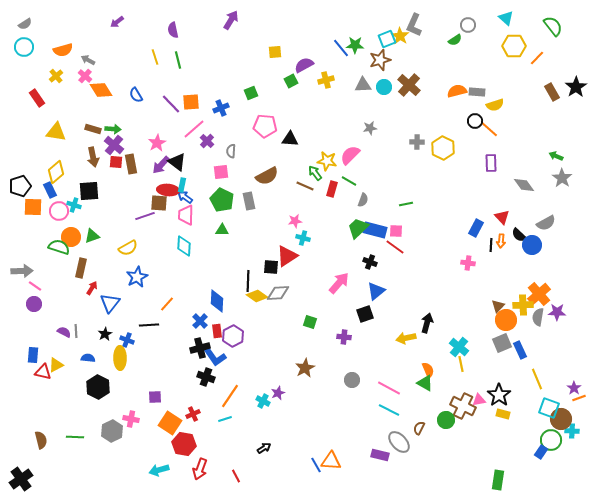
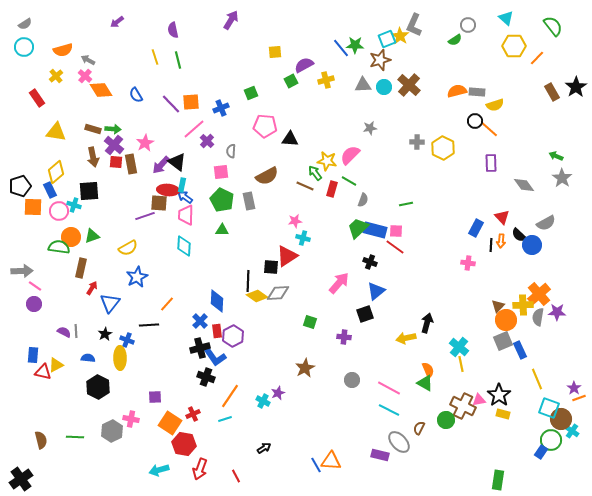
pink star at (157, 143): moved 12 px left
green semicircle at (59, 247): rotated 10 degrees counterclockwise
gray square at (502, 343): moved 1 px right, 2 px up
cyan cross at (572, 431): rotated 32 degrees clockwise
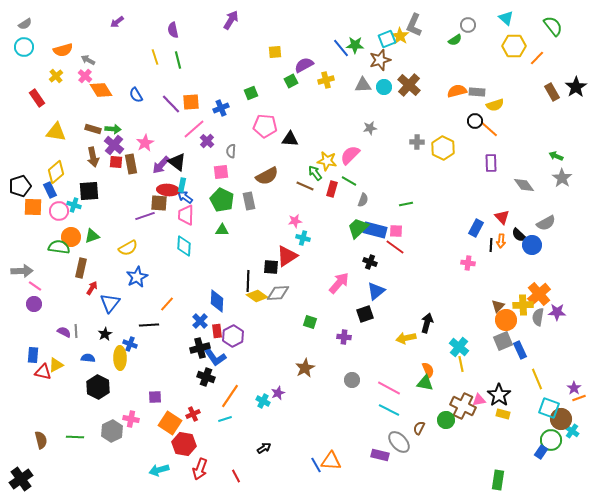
blue cross at (127, 340): moved 3 px right, 4 px down
green triangle at (425, 383): rotated 18 degrees counterclockwise
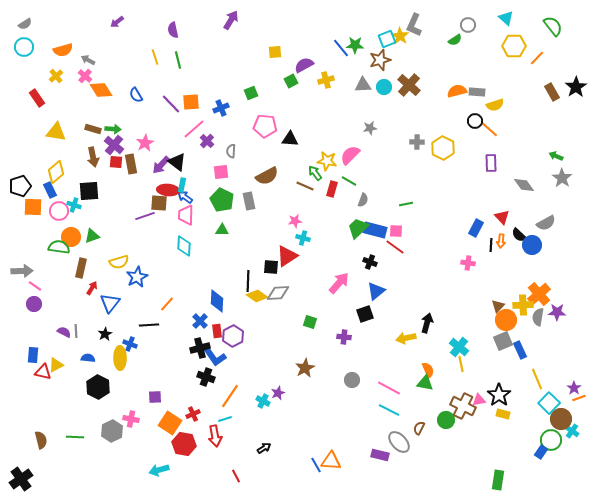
yellow semicircle at (128, 248): moved 9 px left, 14 px down; rotated 12 degrees clockwise
cyan square at (549, 408): moved 5 px up; rotated 25 degrees clockwise
red arrow at (200, 469): moved 15 px right, 33 px up; rotated 30 degrees counterclockwise
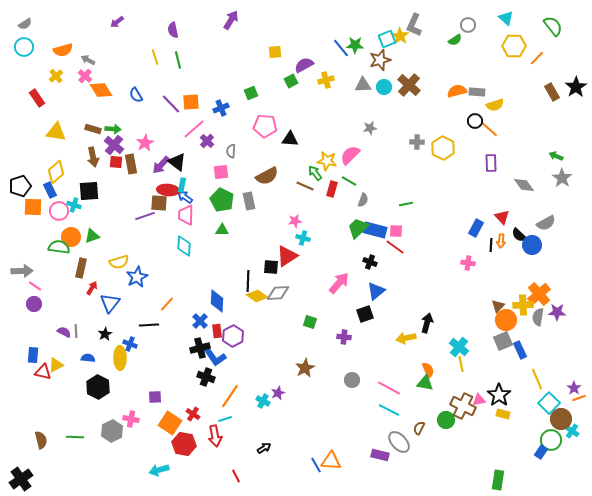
red cross at (193, 414): rotated 32 degrees counterclockwise
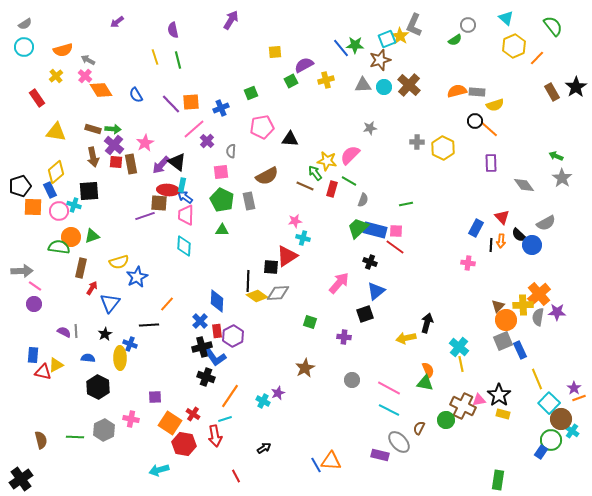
yellow hexagon at (514, 46): rotated 25 degrees counterclockwise
pink pentagon at (265, 126): moved 3 px left, 1 px down; rotated 15 degrees counterclockwise
black cross at (200, 348): moved 2 px right, 1 px up
gray hexagon at (112, 431): moved 8 px left, 1 px up
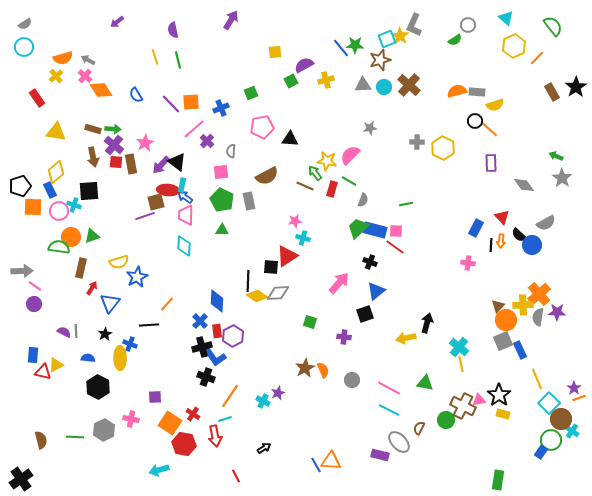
orange semicircle at (63, 50): moved 8 px down
brown square at (159, 203): moved 3 px left, 1 px up; rotated 18 degrees counterclockwise
orange semicircle at (428, 370): moved 105 px left
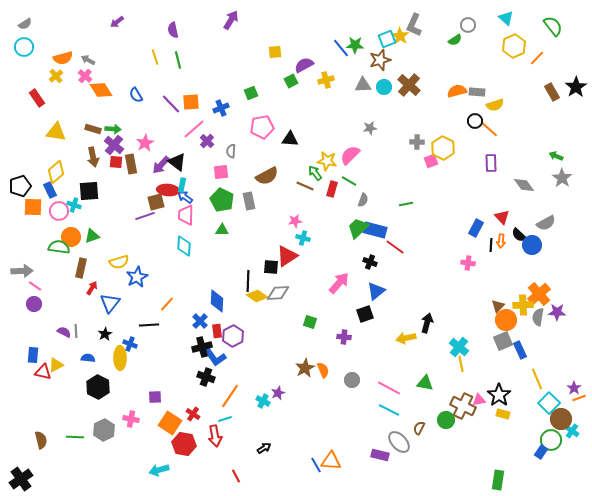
pink square at (396, 231): moved 35 px right, 70 px up; rotated 24 degrees counterclockwise
